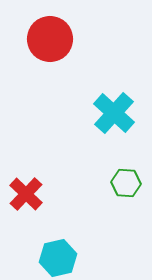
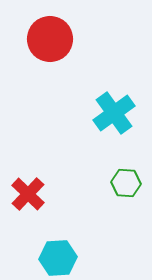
cyan cross: rotated 12 degrees clockwise
red cross: moved 2 px right
cyan hexagon: rotated 9 degrees clockwise
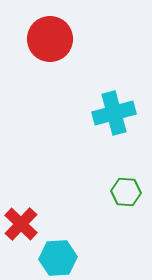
cyan cross: rotated 21 degrees clockwise
green hexagon: moved 9 px down
red cross: moved 7 px left, 30 px down
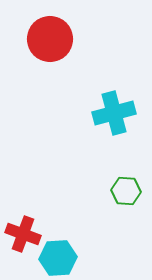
green hexagon: moved 1 px up
red cross: moved 2 px right, 10 px down; rotated 24 degrees counterclockwise
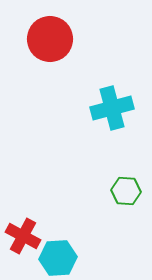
cyan cross: moved 2 px left, 5 px up
red cross: moved 2 px down; rotated 8 degrees clockwise
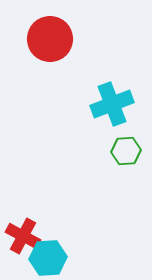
cyan cross: moved 4 px up; rotated 6 degrees counterclockwise
green hexagon: moved 40 px up; rotated 8 degrees counterclockwise
cyan hexagon: moved 10 px left
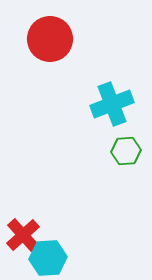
red cross: moved 1 px up; rotated 20 degrees clockwise
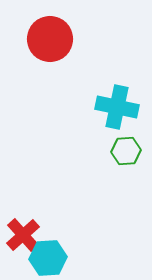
cyan cross: moved 5 px right, 3 px down; rotated 33 degrees clockwise
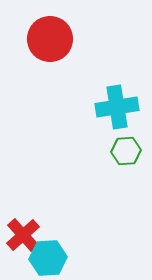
cyan cross: rotated 21 degrees counterclockwise
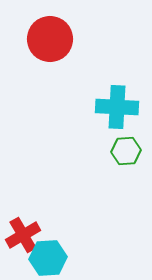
cyan cross: rotated 12 degrees clockwise
red cross: rotated 12 degrees clockwise
